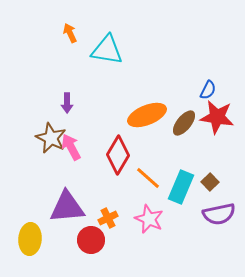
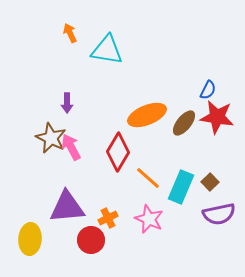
red diamond: moved 3 px up
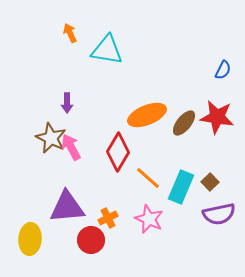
blue semicircle: moved 15 px right, 20 px up
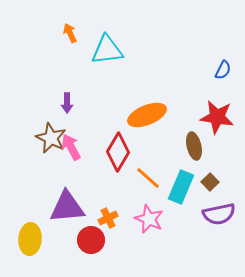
cyan triangle: rotated 16 degrees counterclockwise
brown ellipse: moved 10 px right, 23 px down; rotated 52 degrees counterclockwise
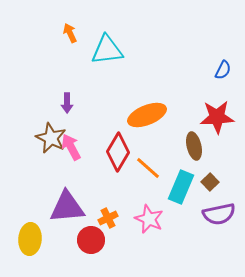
red star: rotated 12 degrees counterclockwise
orange line: moved 10 px up
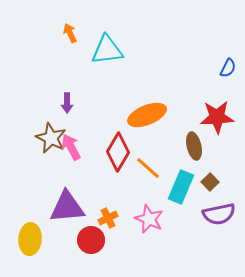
blue semicircle: moved 5 px right, 2 px up
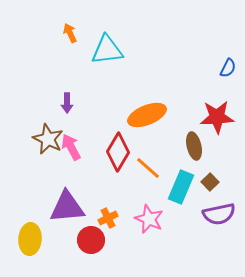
brown star: moved 3 px left, 1 px down
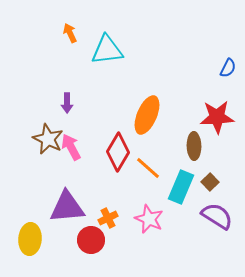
orange ellipse: rotated 45 degrees counterclockwise
brown ellipse: rotated 12 degrees clockwise
purple semicircle: moved 2 px left, 2 px down; rotated 136 degrees counterclockwise
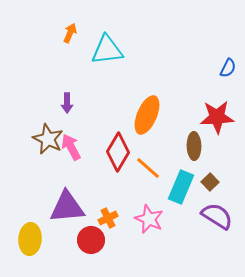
orange arrow: rotated 48 degrees clockwise
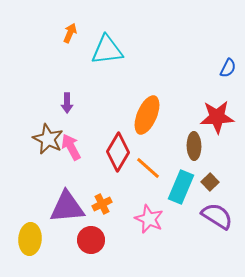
orange cross: moved 6 px left, 14 px up
